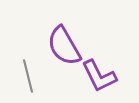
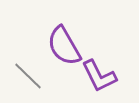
gray line: rotated 32 degrees counterclockwise
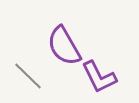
purple L-shape: moved 1 px down
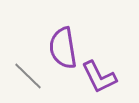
purple semicircle: moved 1 px left, 2 px down; rotated 21 degrees clockwise
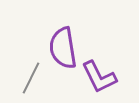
gray line: moved 3 px right, 2 px down; rotated 72 degrees clockwise
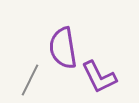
gray line: moved 1 px left, 2 px down
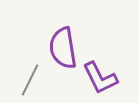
purple L-shape: moved 1 px right, 1 px down
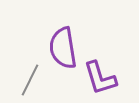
purple L-shape: rotated 9 degrees clockwise
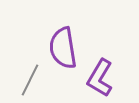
purple L-shape: rotated 48 degrees clockwise
